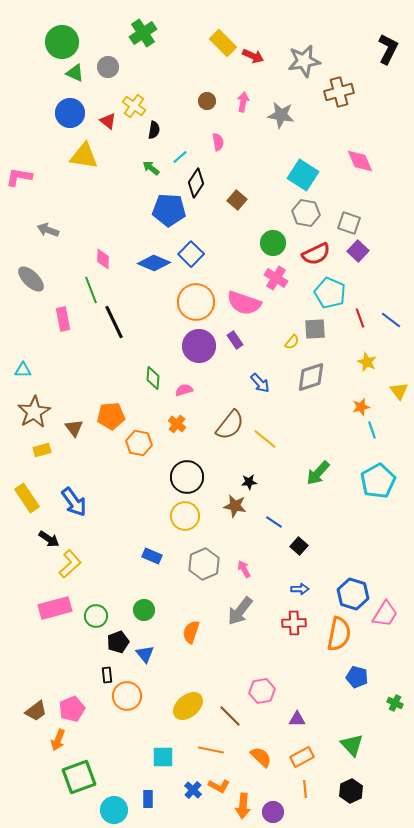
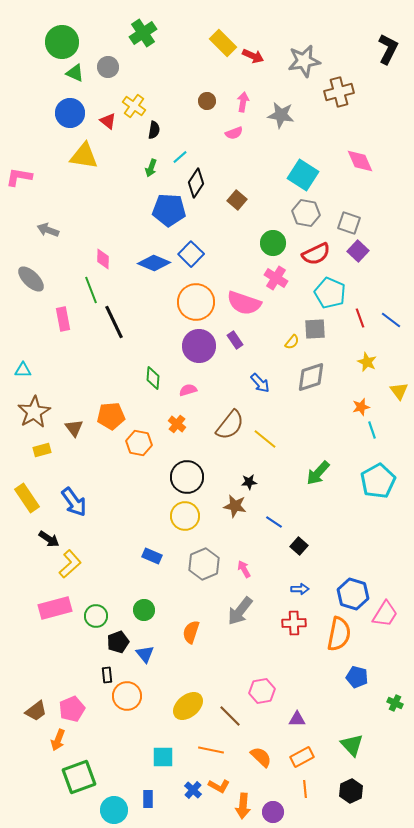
pink semicircle at (218, 142): moved 16 px right, 9 px up; rotated 78 degrees clockwise
green arrow at (151, 168): rotated 108 degrees counterclockwise
pink semicircle at (184, 390): moved 4 px right
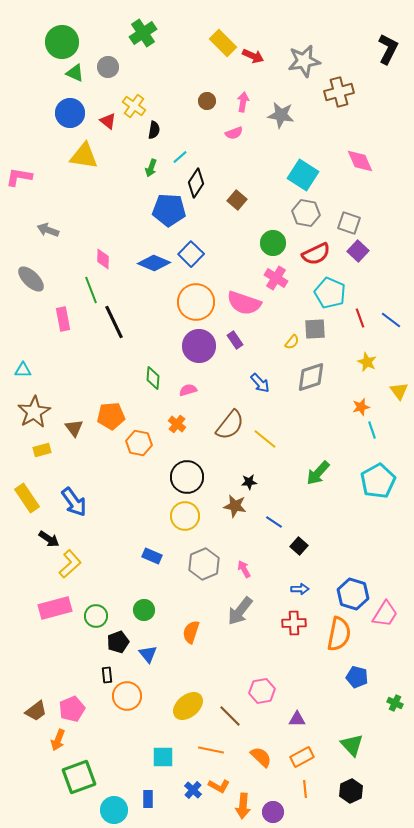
blue triangle at (145, 654): moved 3 px right
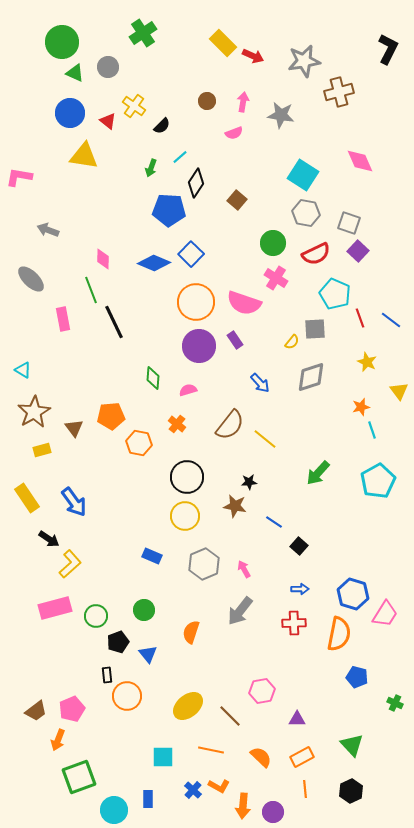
black semicircle at (154, 130): moved 8 px right, 4 px up; rotated 36 degrees clockwise
cyan pentagon at (330, 293): moved 5 px right, 1 px down
cyan triangle at (23, 370): rotated 30 degrees clockwise
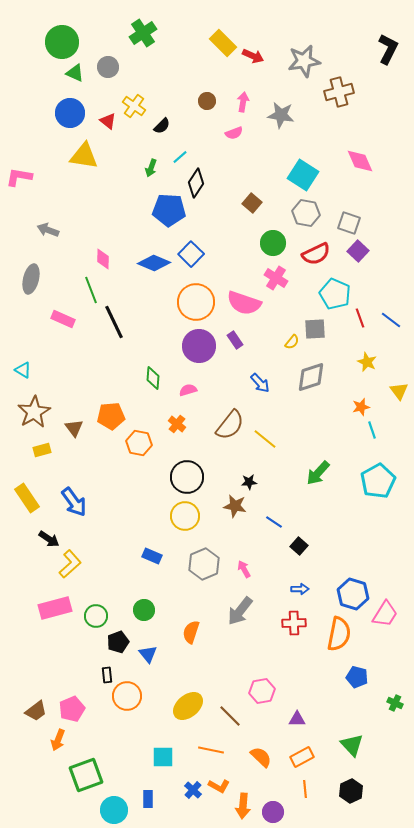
brown square at (237, 200): moved 15 px right, 3 px down
gray ellipse at (31, 279): rotated 60 degrees clockwise
pink rectangle at (63, 319): rotated 55 degrees counterclockwise
green square at (79, 777): moved 7 px right, 2 px up
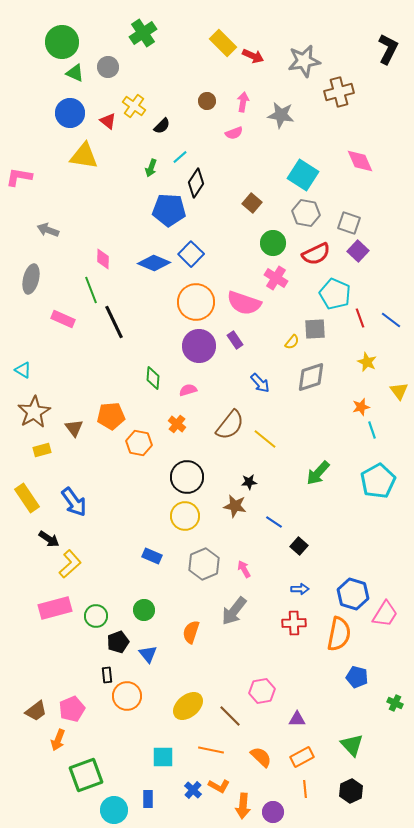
gray arrow at (240, 611): moved 6 px left
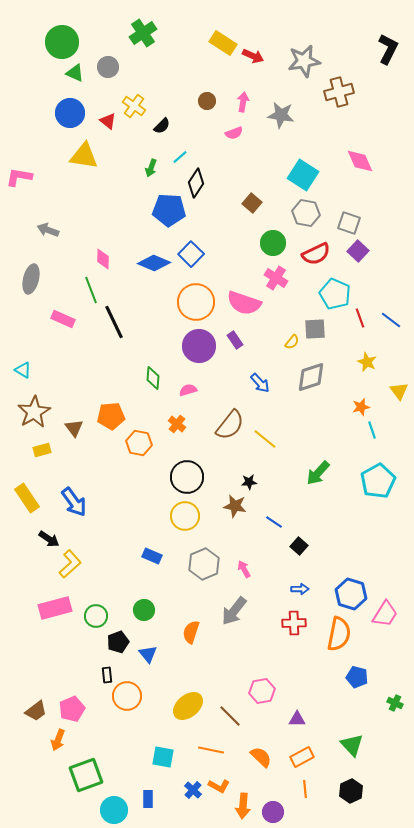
yellow rectangle at (223, 43): rotated 12 degrees counterclockwise
blue hexagon at (353, 594): moved 2 px left
cyan square at (163, 757): rotated 10 degrees clockwise
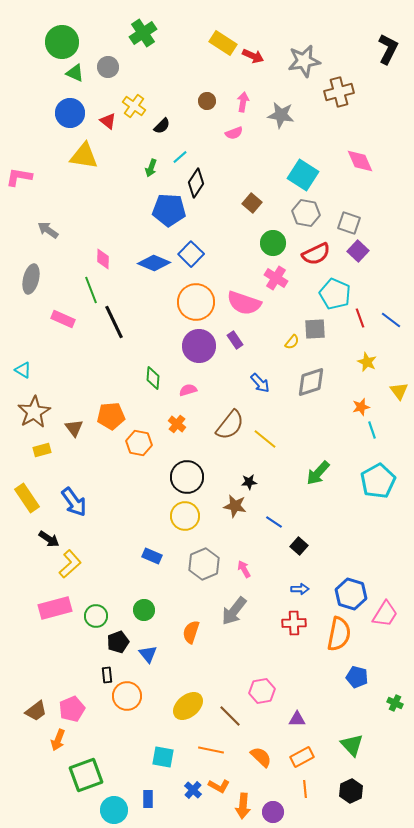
gray arrow at (48, 230): rotated 15 degrees clockwise
gray diamond at (311, 377): moved 5 px down
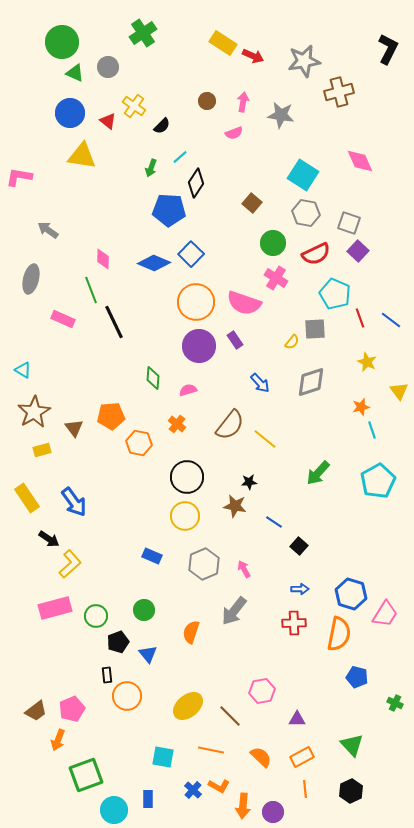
yellow triangle at (84, 156): moved 2 px left
